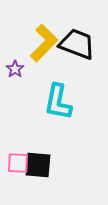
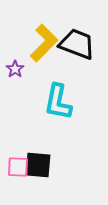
pink square: moved 4 px down
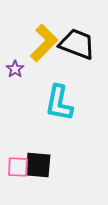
cyan L-shape: moved 1 px right, 1 px down
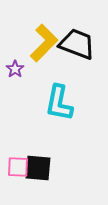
black square: moved 3 px down
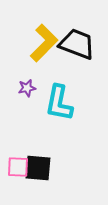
purple star: moved 12 px right, 19 px down; rotated 24 degrees clockwise
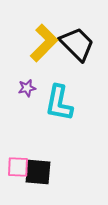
black trapezoid: rotated 24 degrees clockwise
black square: moved 4 px down
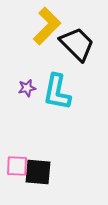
yellow L-shape: moved 3 px right, 17 px up
cyan L-shape: moved 2 px left, 11 px up
pink square: moved 1 px left, 1 px up
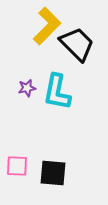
black square: moved 15 px right, 1 px down
